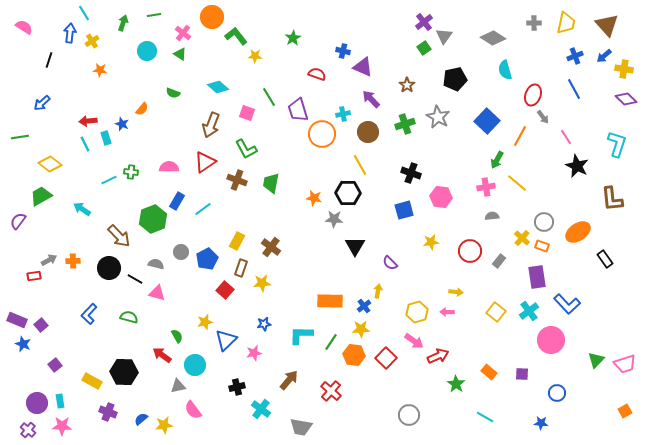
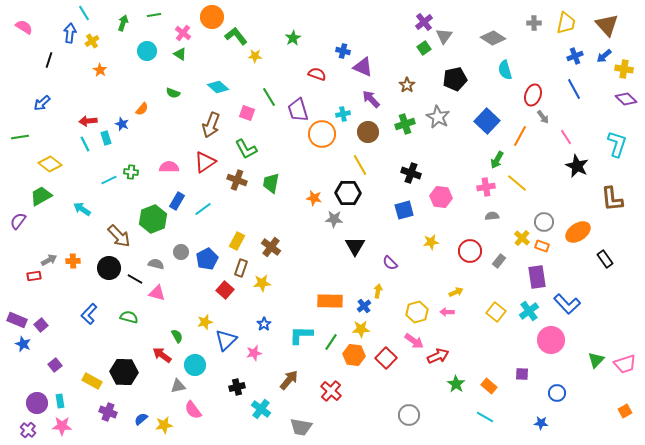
orange star at (100, 70): rotated 24 degrees clockwise
yellow arrow at (456, 292): rotated 32 degrees counterclockwise
blue star at (264, 324): rotated 24 degrees counterclockwise
orange rectangle at (489, 372): moved 14 px down
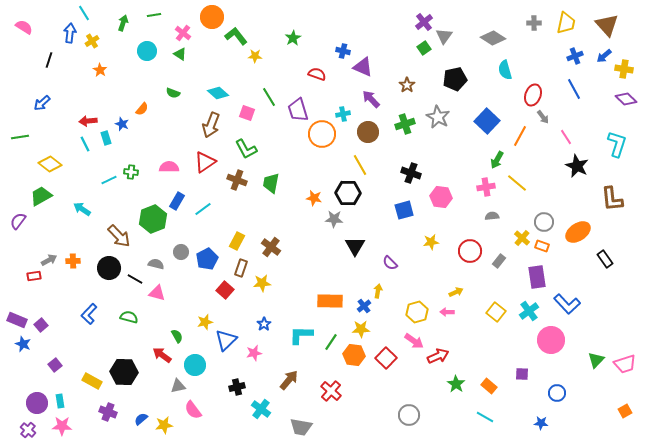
cyan diamond at (218, 87): moved 6 px down
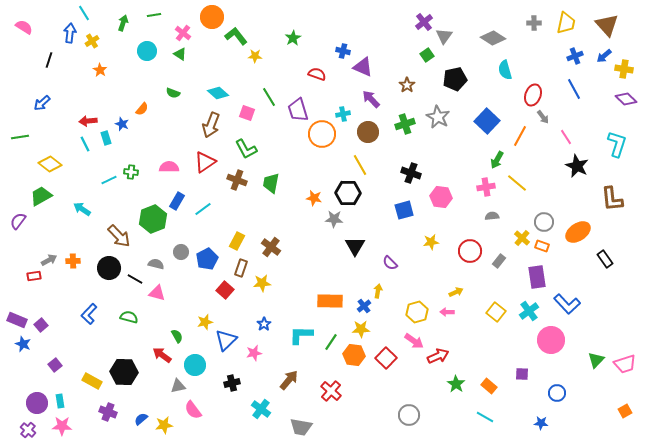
green square at (424, 48): moved 3 px right, 7 px down
black cross at (237, 387): moved 5 px left, 4 px up
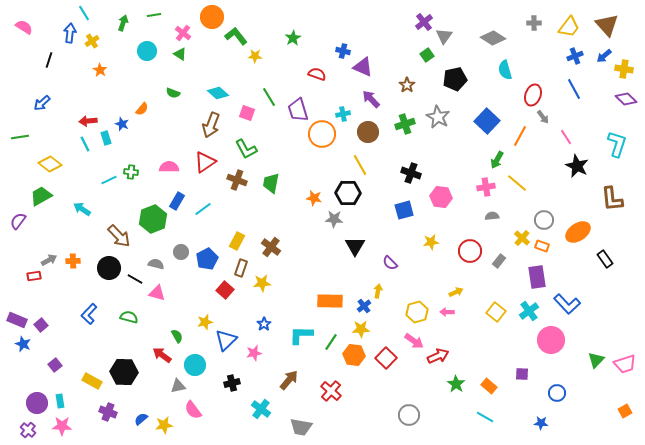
yellow trapezoid at (566, 23): moved 3 px right, 4 px down; rotated 25 degrees clockwise
gray circle at (544, 222): moved 2 px up
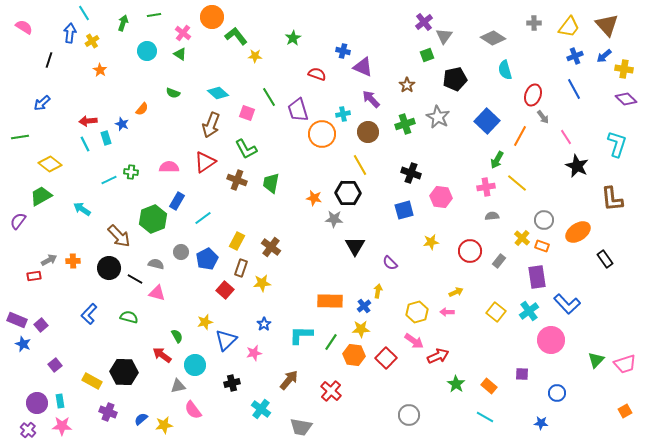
green square at (427, 55): rotated 16 degrees clockwise
cyan line at (203, 209): moved 9 px down
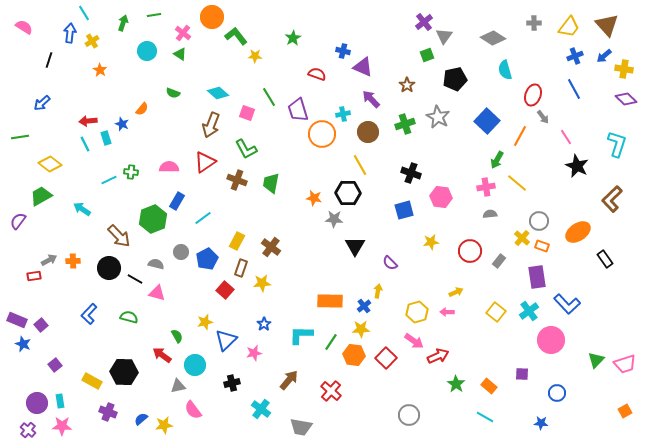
brown L-shape at (612, 199): rotated 52 degrees clockwise
gray semicircle at (492, 216): moved 2 px left, 2 px up
gray circle at (544, 220): moved 5 px left, 1 px down
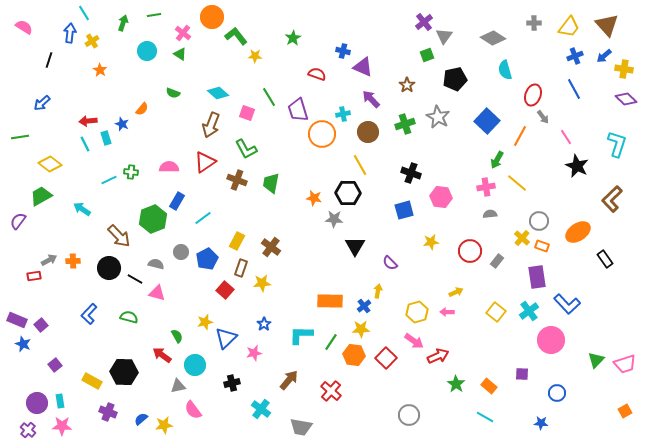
gray rectangle at (499, 261): moved 2 px left
blue triangle at (226, 340): moved 2 px up
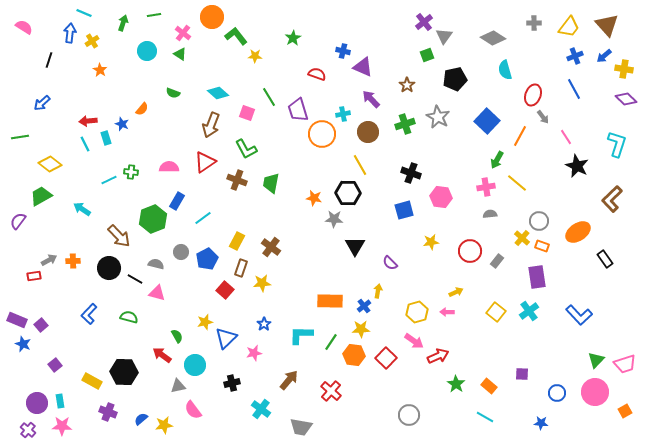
cyan line at (84, 13): rotated 35 degrees counterclockwise
blue L-shape at (567, 304): moved 12 px right, 11 px down
pink circle at (551, 340): moved 44 px right, 52 px down
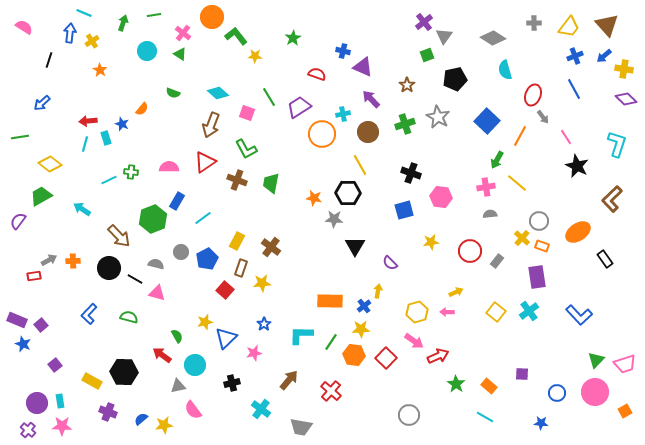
purple trapezoid at (298, 110): moved 1 px right, 3 px up; rotated 75 degrees clockwise
cyan line at (85, 144): rotated 42 degrees clockwise
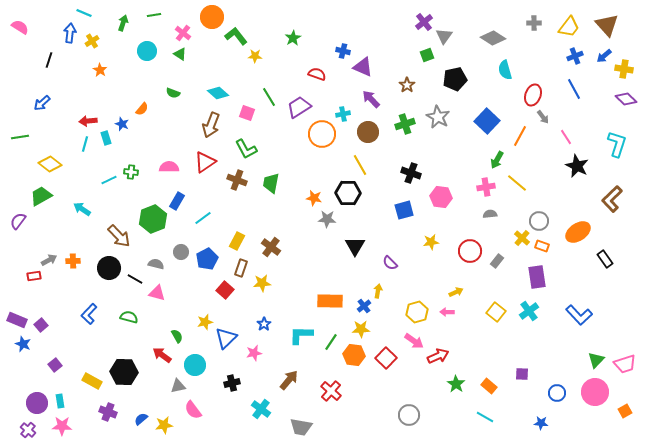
pink semicircle at (24, 27): moved 4 px left
gray star at (334, 219): moved 7 px left
